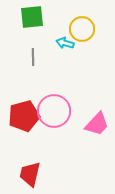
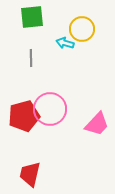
gray line: moved 2 px left, 1 px down
pink circle: moved 4 px left, 2 px up
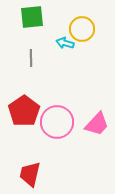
pink circle: moved 7 px right, 13 px down
red pentagon: moved 5 px up; rotated 20 degrees counterclockwise
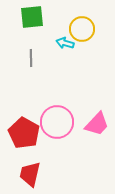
red pentagon: moved 22 px down; rotated 8 degrees counterclockwise
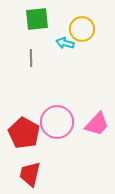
green square: moved 5 px right, 2 px down
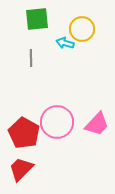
red trapezoid: moved 9 px left, 5 px up; rotated 32 degrees clockwise
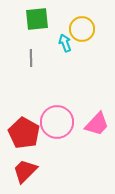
cyan arrow: rotated 54 degrees clockwise
red trapezoid: moved 4 px right, 2 px down
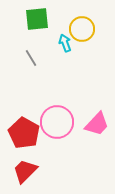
gray line: rotated 30 degrees counterclockwise
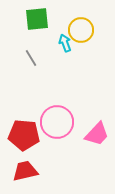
yellow circle: moved 1 px left, 1 px down
pink trapezoid: moved 10 px down
red pentagon: moved 2 px down; rotated 24 degrees counterclockwise
red trapezoid: rotated 32 degrees clockwise
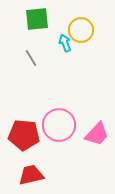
pink circle: moved 2 px right, 3 px down
red trapezoid: moved 6 px right, 4 px down
